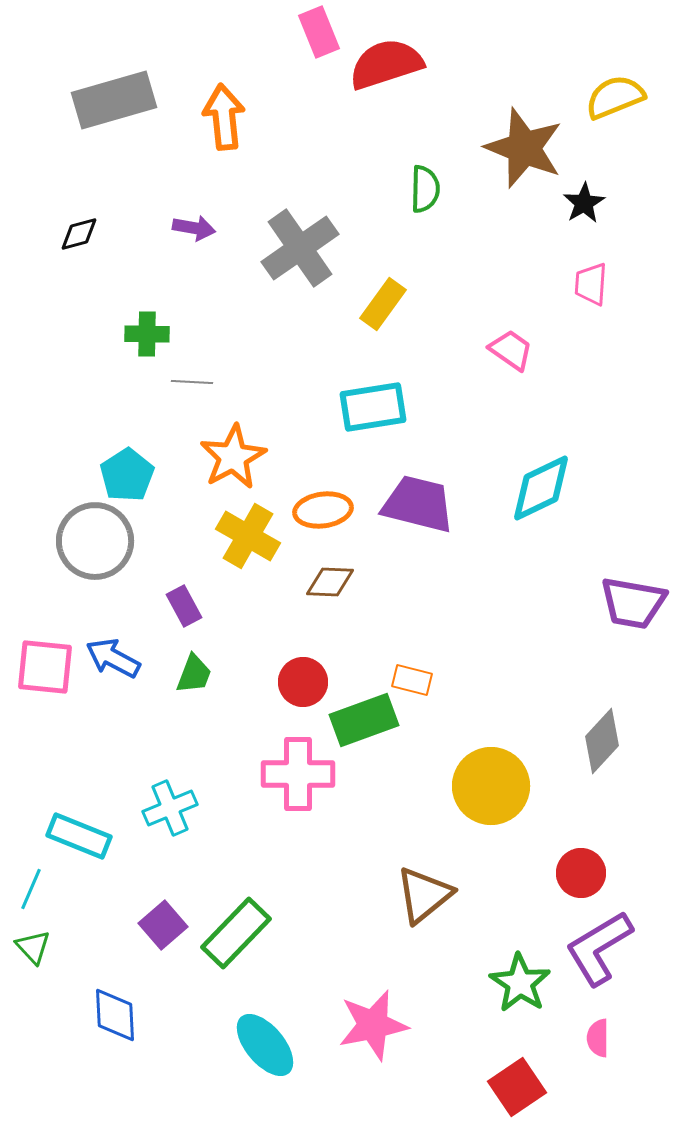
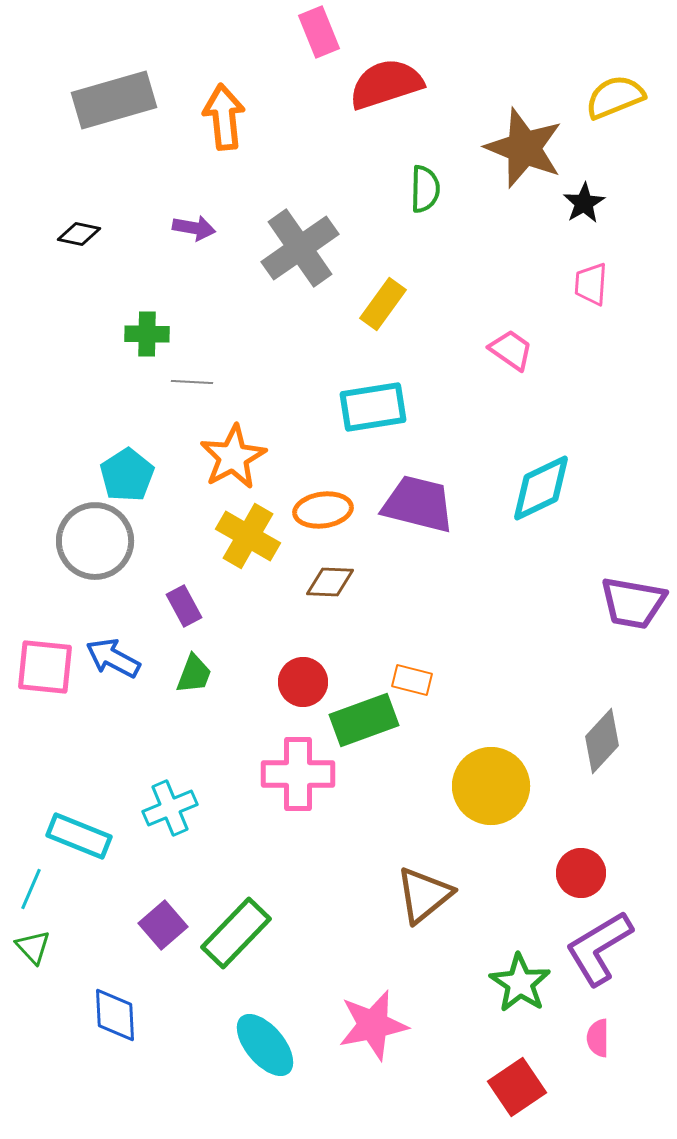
red semicircle at (386, 64): moved 20 px down
black diamond at (79, 234): rotated 27 degrees clockwise
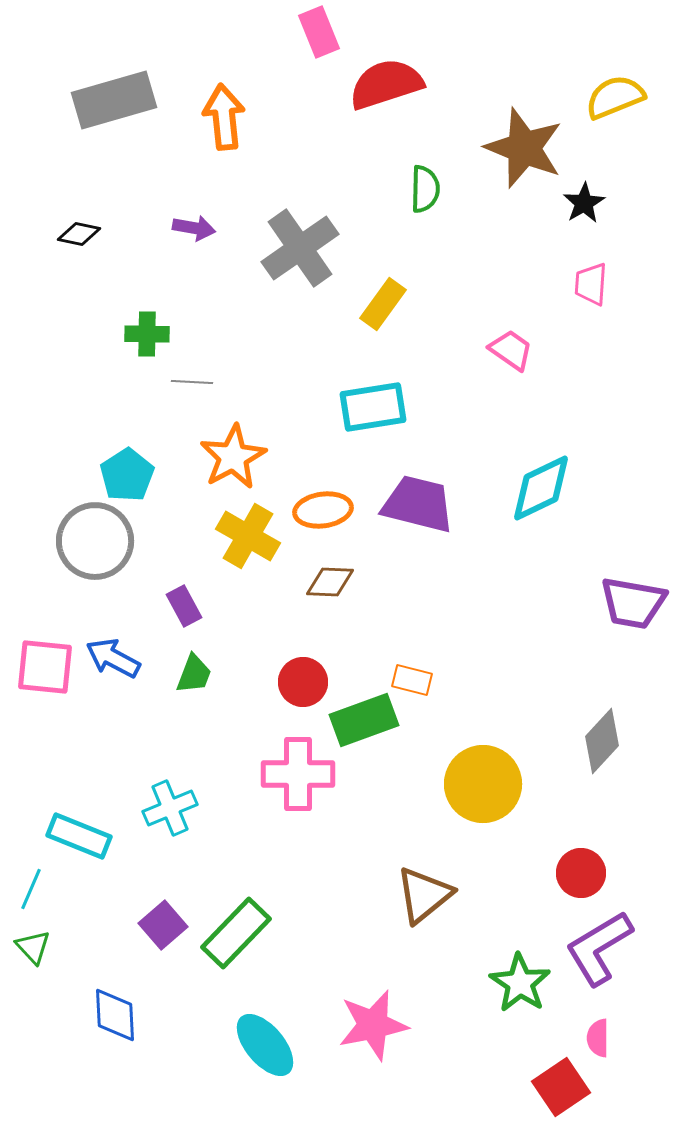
yellow circle at (491, 786): moved 8 px left, 2 px up
red square at (517, 1087): moved 44 px right
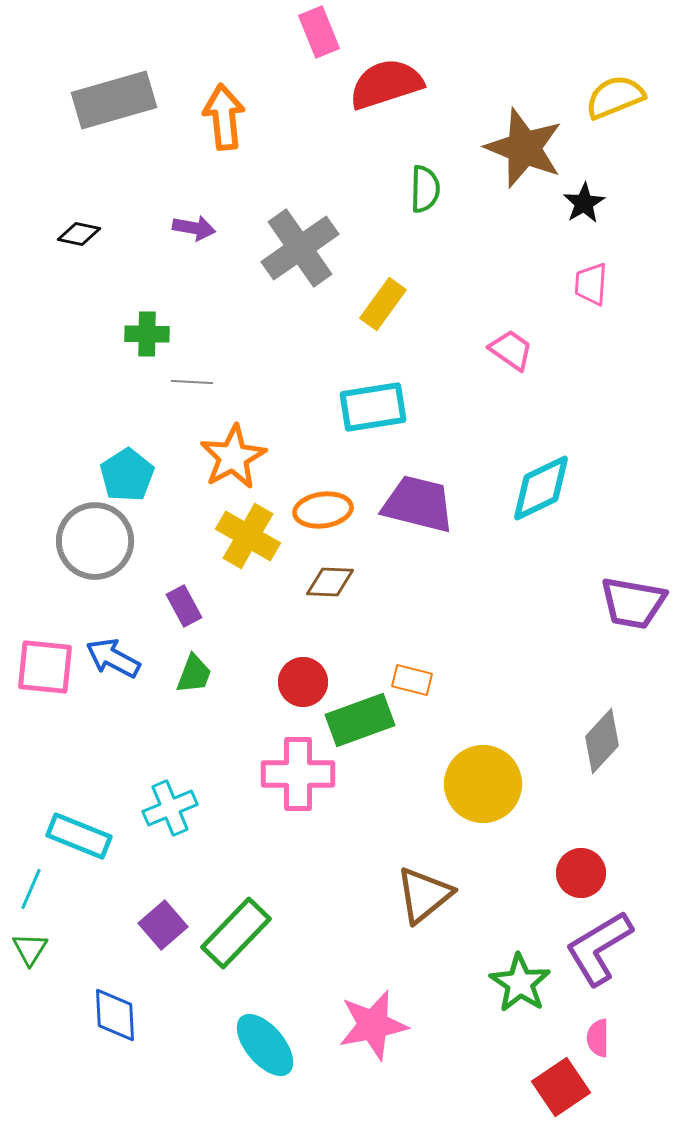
green rectangle at (364, 720): moved 4 px left
green triangle at (33, 947): moved 3 px left, 2 px down; rotated 15 degrees clockwise
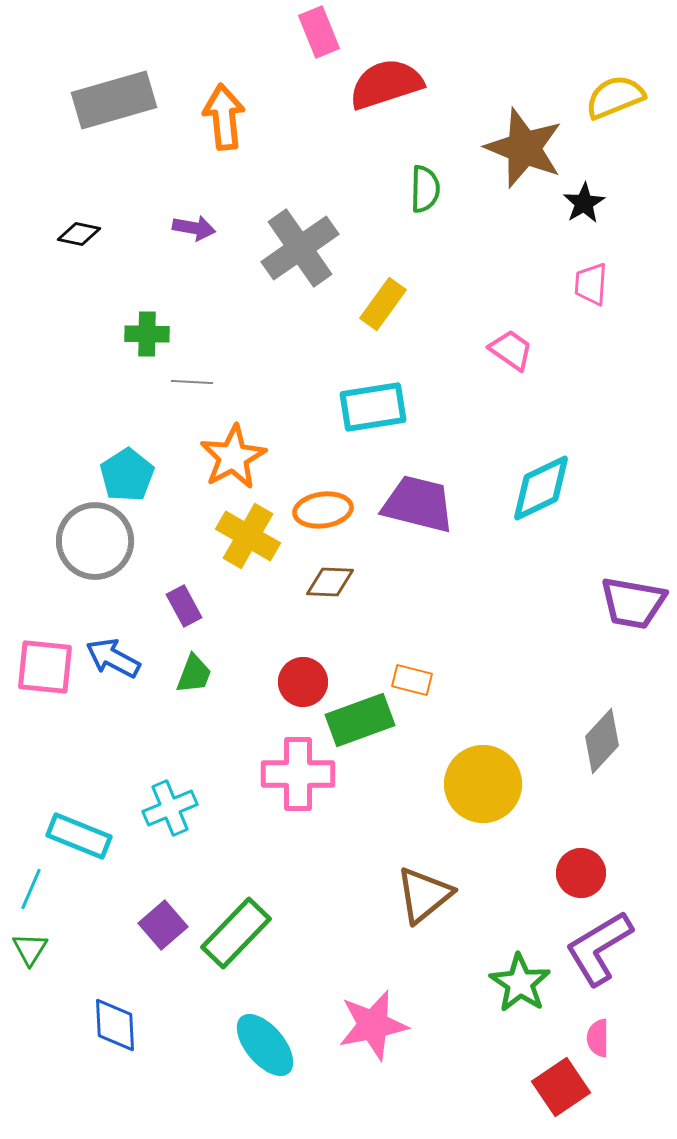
blue diamond at (115, 1015): moved 10 px down
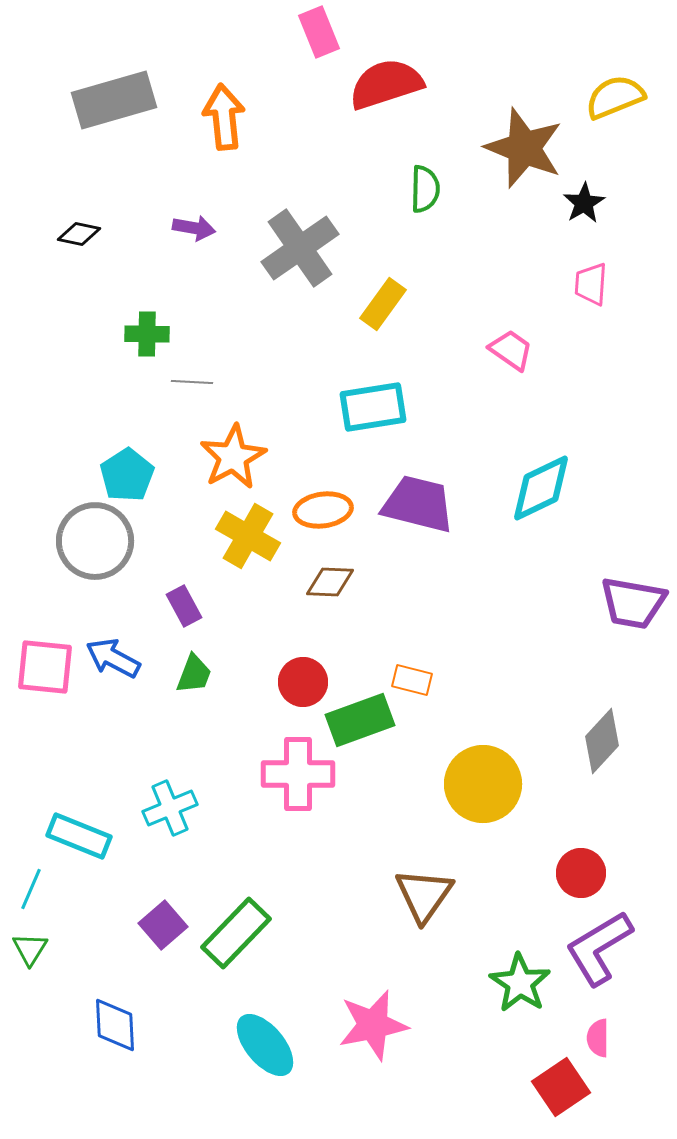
brown triangle at (424, 895): rotated 16 degrees counterclockwise
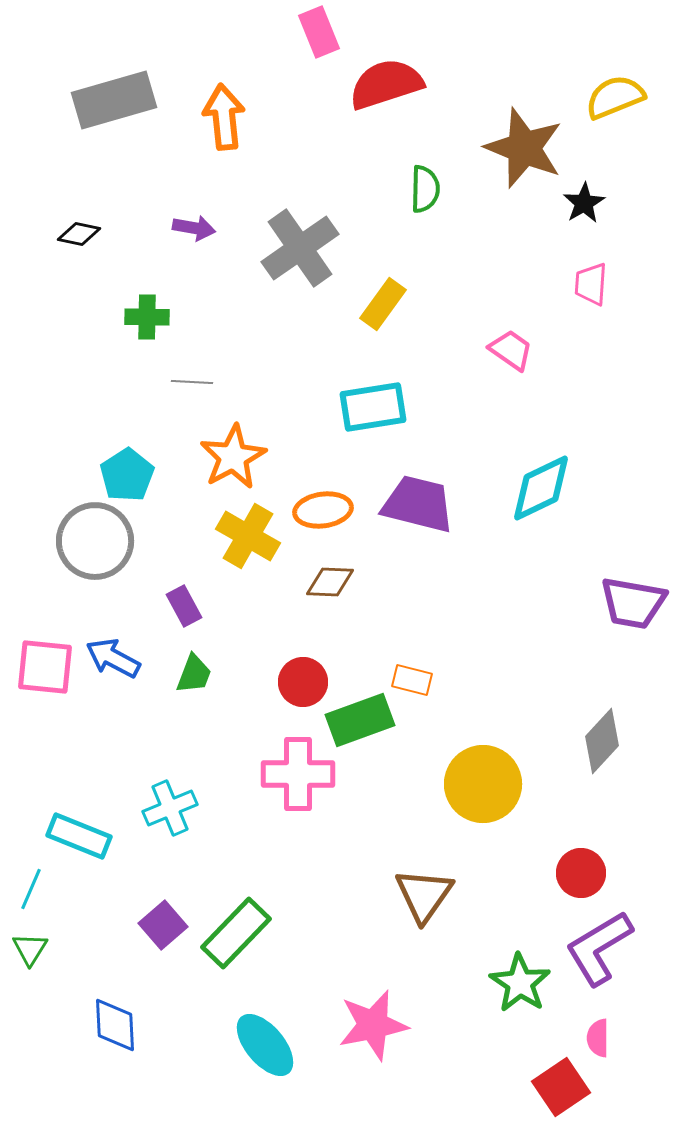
green cross at (147, 334): moved 17 px up
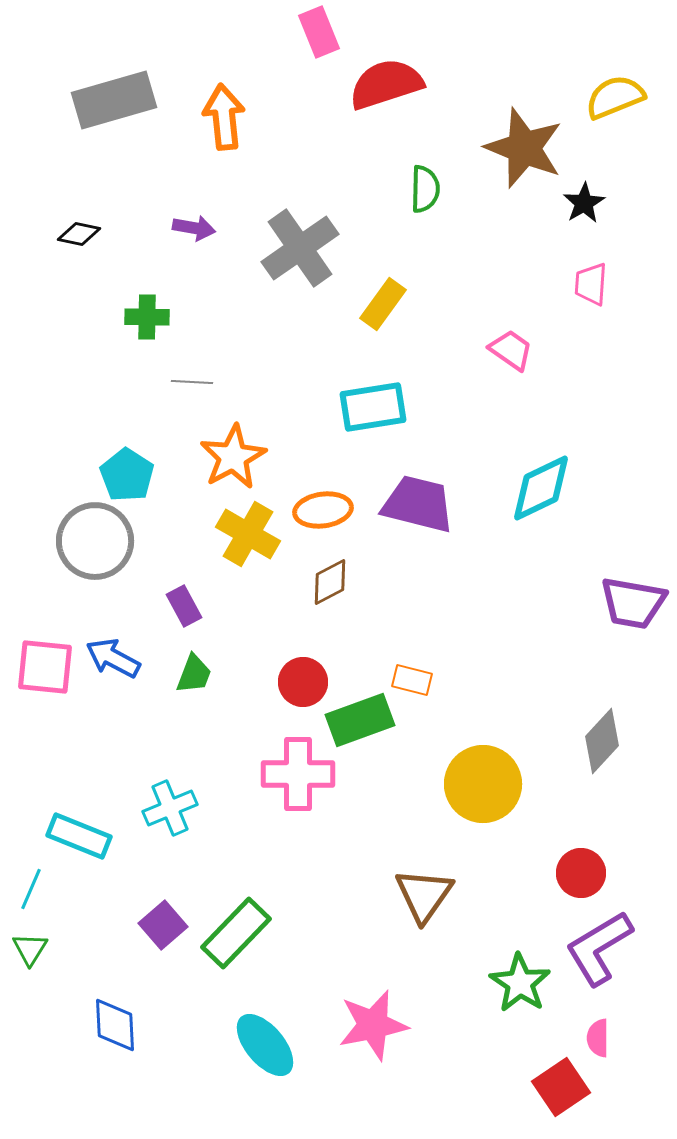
cyan pentagon at (127, 475): rotated 6 degrees counterclockwise
yellow cross at (248, 536): moved 2 px up
brown diamond at (330, 582): rotated 30 degrees counterclockwise
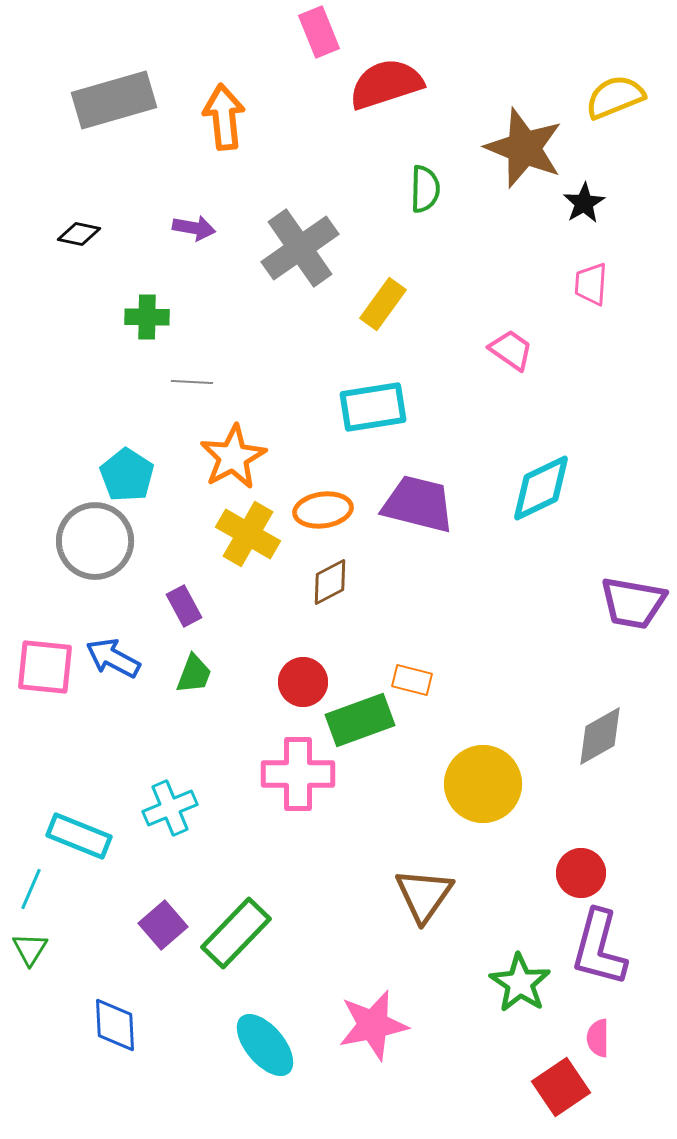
gray diamond at (602, 741): moved 2 px left, 5 px up; rotated 18 degrees clockwise
purple L-shape at (599, 948): rotated 44 degrees counterclockwise
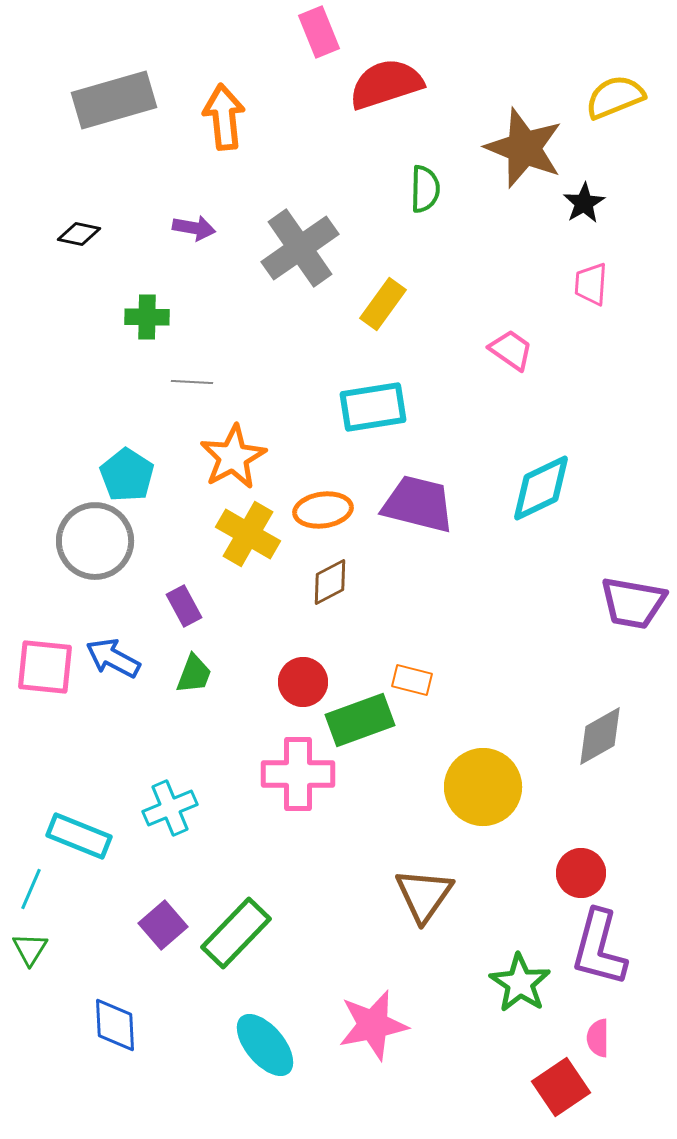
yellow circle at (483, 784): moved 3 px down
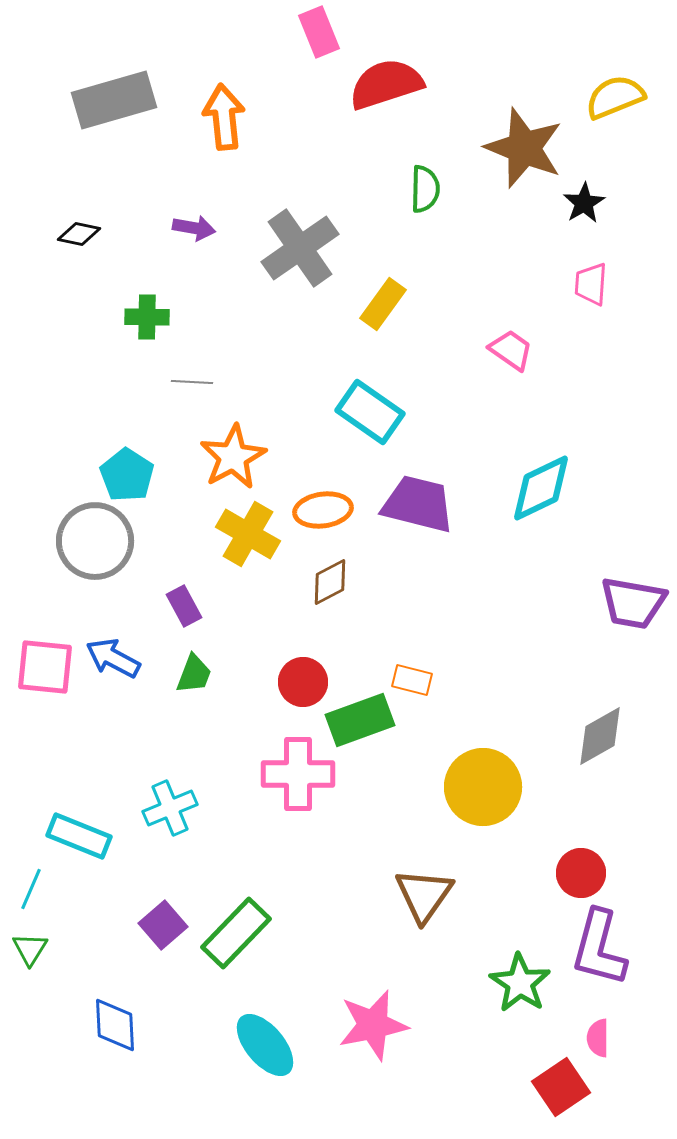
cyan rectangle at (373, 407): moved 3 px left, 5 px down; rotated 44 degrees clockwise
